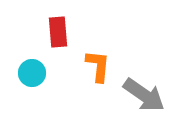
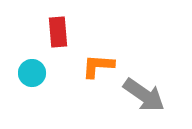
orange L-shape: rotated 92 degrees counterclockwise
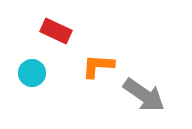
red rectangle: moved 2 px left, 1 px up; rotated 60 degrees counterclockwise
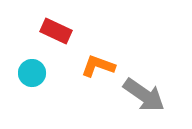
orange L-shape: rotated 16 degrees clockwise
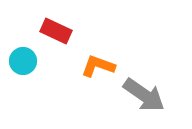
cyan circle: moved 9 px left, 12 px up
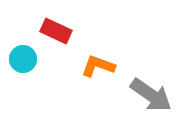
cyan circle: moved 2 px up
gray arrow: moved 7 px right
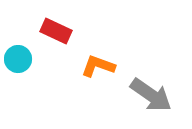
cyan circle: moved 5 px left
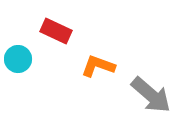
gray arrow: rotated 6 degrees clockwise
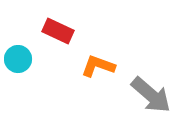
red rectangle: moved 2 px right
